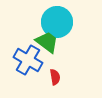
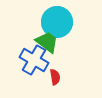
blue cross: moved 6 px right
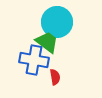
blue cross: rotated 20 degrees counterclockwise
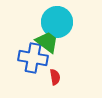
blue cross: moved 1 px left, 2 px up
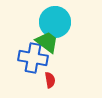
cyan circle: moved 2 px left
red semicircle: moved 5 px left, 3 px down
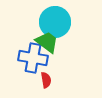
red semicircle: moved 4 px left
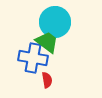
red semicircle: moved 1 px right
